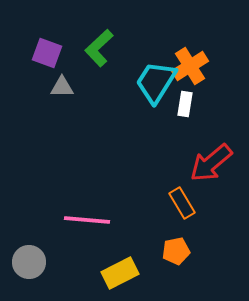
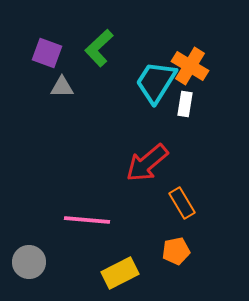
orange cross: rotated 27 degrees counterclockwise
red arrow: moved 64 px left
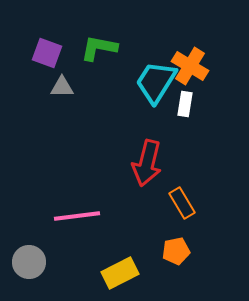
green L-shape: rotated 54 degrees clockwise
red arrow: rotated 36 degrees counterclockwise
pink line: moved 10 px left, 4 px up; rotated 12 degrees counterclockwise
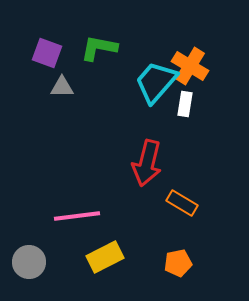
cyan trapezoid: rotated 9 degrees clockwise
orange rectangle: rotated 28 degrees counterclockwise
orange pentagon: moved 2 px right, 12 px down
yellow rectangle: moved 15 px left, 16 px up
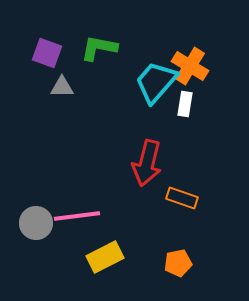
orange rectangle: moved 5 px up; rotated 12 degrees counterclockwise
gray circle: moved 7 px right, 39 px up
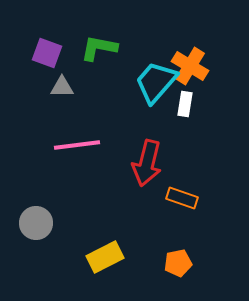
pink line: moved 71 px up
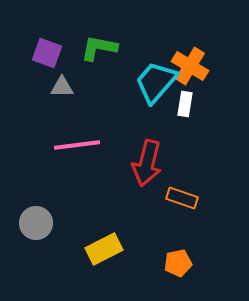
yellow rectangle: moved 1 px left, 8 px up
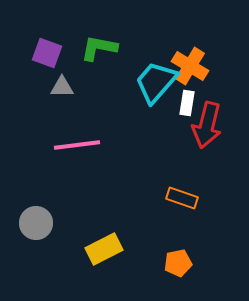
white rectangle: moved 2 px right, 1 px up
red arrow: moved 60 px right, 38 px up
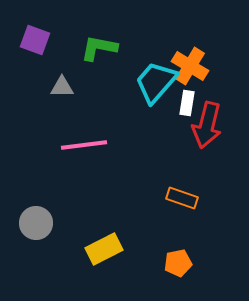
purple square: moved 12 px left, 13 px up
pink line: moved 7 px right
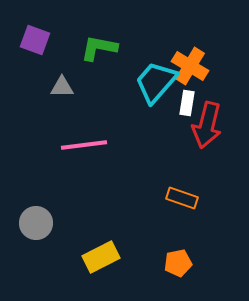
yellow rectangle: moved 3 px left, 8 px down
